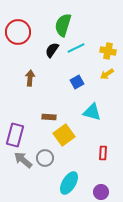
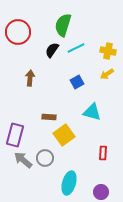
cyan ellipse: rotated 15 degrees counterclockwise
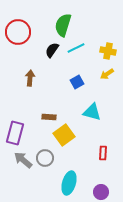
purple rectangle: moved 2 px up
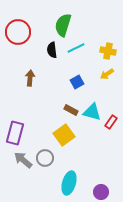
black semicircle: rotated 42 degrees counterclockwise
brown rectangle: moved 22 px right, 7 px up; rotated 24 degrees clockwise
red rectangle: moved 8 px right, 31 px up; rotated 32 degrees clockwise
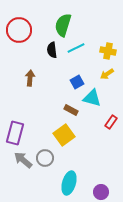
red circle: moved 1 px right, 2 px up
cyan triangle: moved 14 px up
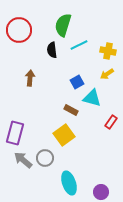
cyan line: moved 3 px right, 3 px up
cyan ellipse: rotated 35 degrees counterclockwise
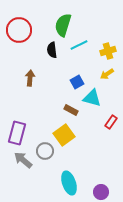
yellow cross: rotated 28 degrees counterclockwise
purple rectangle: moved 2 px right
gray circle: moved 7 px up
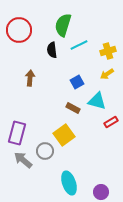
cyan triangle: moved 5 px right, 3 px down
brown rectangle: moved 2 px right, 2 px up
red rectangle: rotated 24 degrees clockwise
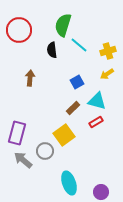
cyan line: rotated 66 degrees clockwise
brown rectangle: rotated 72 degrees counterclockwise
red rectangle: moved 15 px left
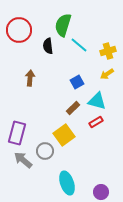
black semicircle: moved 4 px left, 4 px up
cyan ellipse: moved 2 px left
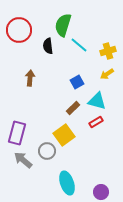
gray circle: moved 2 px right
